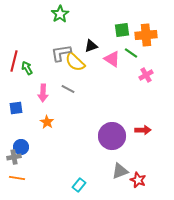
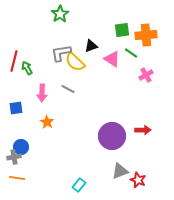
pink arrow: moved 1 px left
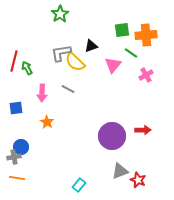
pink triangle: moved 1 px right, 6 px down; rotated 36 degrees clockwise
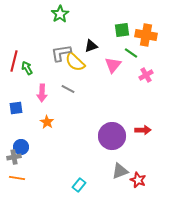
orange cross: rotated 15 degrees clockwise
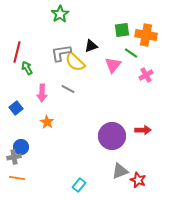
red line: moved 3 px right, 9 px up
blue square: rotated 32 degrees counterclockwise
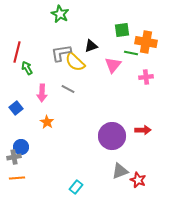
green star: rotated 12 degrees counterclockwise
orange cross: moved 7 px down
green line: rotated 24 degrees counterclockwise
pink cross: moved 2 px down; rotated 24 degrees clockwise
orange line: rotated 14 degrees counterclockwise
cyan rectangle: moved 3 px left, 2 px down
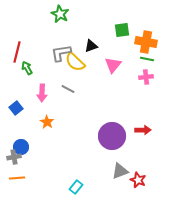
green line: moved 16 px right, 6 px down
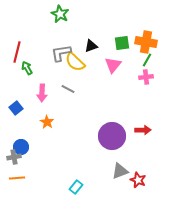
green square: moved 13 px down
green line: moved 1 px down; rotated 72 degrees counterclockwise
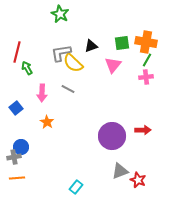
yellow semicircle: moved 2 px left, 1 px down
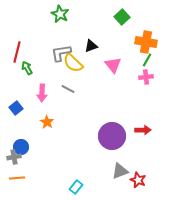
green square: moved 26 px up; rotated 35 degrees counterclockwise
pink triangle: rotated 18 degrees counterclockwise
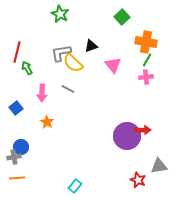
purple circle: moved 15 px right
gray triangle: moved 39 px right, 5 px up; rotated 12 degrees clockwise
cyan rectangle: moved 1 px left, 1 px up
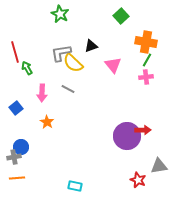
green square: moved 1 px left, 1 px up
red line: moved 2 px left; rotated 30 degrees counterclockwise
cyan rectangle: rotated 64 degrees clockwise
